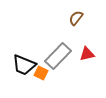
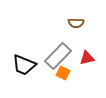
brown semicircle: moved 5 px down; rotated 126 degrees counterclockwise
red triangle: moved 4 px down
orange square: moved 22 px right
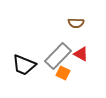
red triangle: moved 6 px left, 4 px up; rotated 42 degrees clockwise
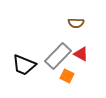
orange square: moved 4 px right, 3 px down
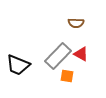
black trapezoid: moved 6 px left
orange square: rotated 16 degrees counterclockwise
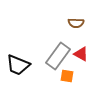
gray rectangle: rotated 8 degrees counterclockwise
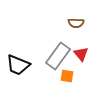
red triangle: rotated 21 degrees clockwise
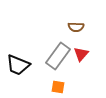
brown semicircle: moved 4 px down
red triangle: rotated 21 degrees clockwise
orange square: moved 9 px left, 11 px down
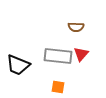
gray rectangle: rotated 60 degrees clockwise
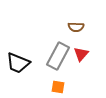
gray rectangle: rotated 68 degrees counterclockwise
black trapezoid: moved 2 px up
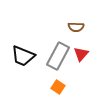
black trapezoid: moved 5 px right, 7 px up
orange square: rotated 24 degrees clockwise
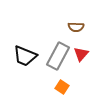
black trapezoid: moved 2 px right
orange square: moved 4 px right
